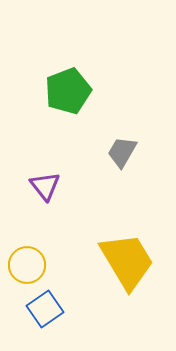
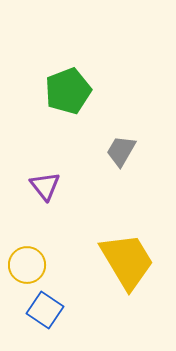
gray trapezoid: moved 1 px left, 1 px up
blue square: moved 1 px down; rotated 21 degrees counterclockwise
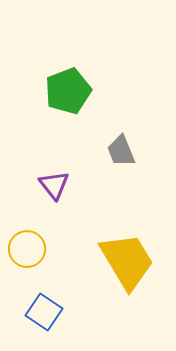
gray trapezoid: rotated 52 degrees counterclockwise
purple triangle: moved 9 px right, 1 px up
yellow circle: moved 16 px up
blue square: moved 1 px left, 2 px down
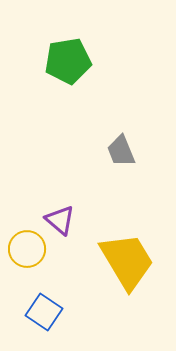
green pentagon: moved 30 px up; rotated 12 degrees clockwise
purple triangle: moved 6 px right, 35 px down; rotated 12 degrees counterclockwise
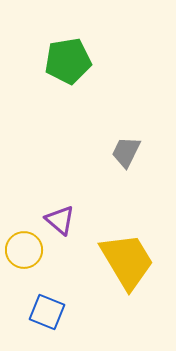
gray trapezoid: moved 5 px right, 1 px down; rotated 48 degrees clockwise
yellow circle: moved 3 px left, 1 px down
blue square: moved 3 px right; rotated 12 degrees counterclockwise
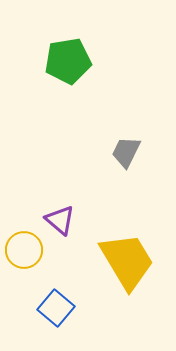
blue square: moved 9 px right, 4 px up; rotated 18 degrees clockwise
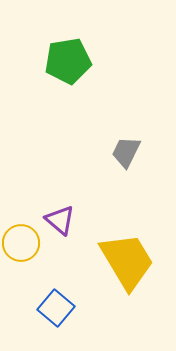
yellow circle: moved 3 px left, 7 px up
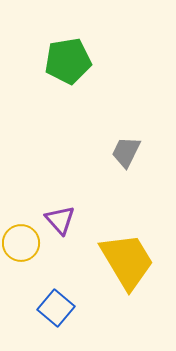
purple triangle: rotated 8 degrees clockwise
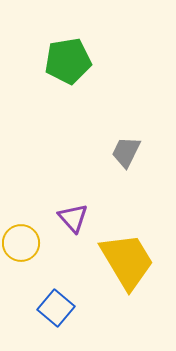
purple triangle: moved 13 px right, 2 px up
